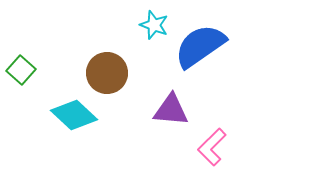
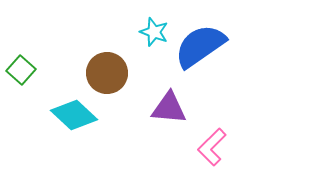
cyan star: moved 7 px down
purple triangle: moved 2 px left, 2 px up
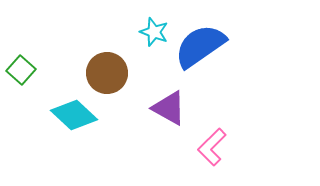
purple triangle: rotated 24 degrees clockwise
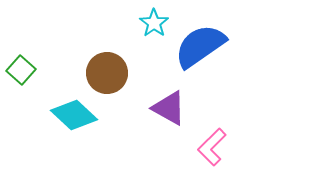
cyan star: moved 9 px up; rotated 16 degrees clockwise
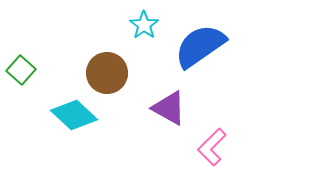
cyan star: moved 10 px left, 2 px down
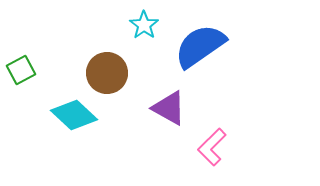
green square: rotated 20 degrees clockwise
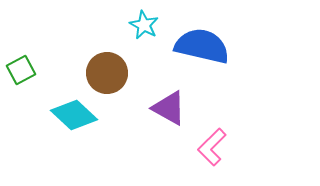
cyan star: rotated 8 degrees counterclockwise
blue semicircle: moved 2 px right; rotated 48 degrees clockwise
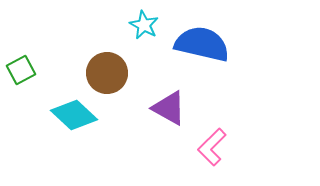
blue semicircle: moved 2 px up
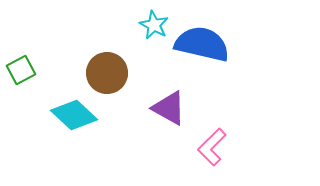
cyan star: moved 10 px right
